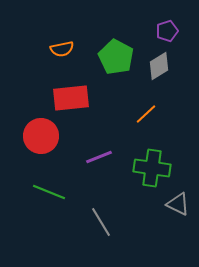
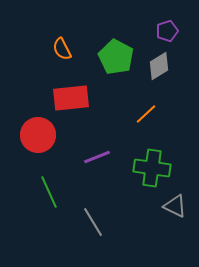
orange semicircle: rotated 75 degrees clockwise
red circle: moved 3 px left, 1 px up
purple line: moved 2 px left
green line: rotated 44 degrees clockwise
gray triangle: moved 3 px left, 2 px down
gray line: moved 8 px left
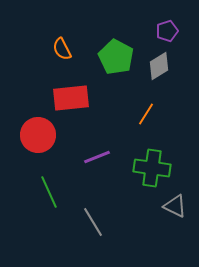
orange line: rotated 15 degrees counterclockwise
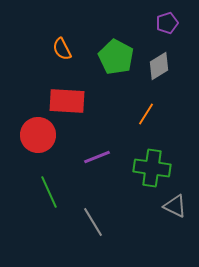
purple pentagon: moved 8 px up
red rectangle: moved 4 px left, 3 px down; rotated 9 degrees clockwise
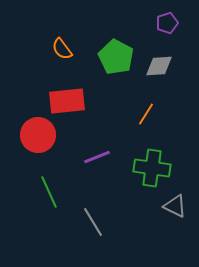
orange semicircle: rotated 10 degrees counterclockwise
gray diamond: rotated 28 degrees clockwise
red rectangle: rotated 9 degrees counterclockwise
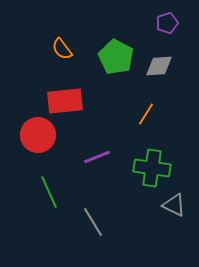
red rectangle: moved 2 px left
gray triangle: moved 1 px left, 1 px up
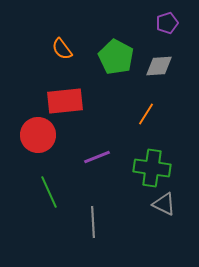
gray triangle: moved 10 px left, 1 px up
gray line: rotated 28 degrees clockwise
